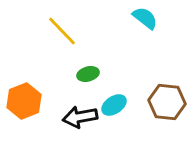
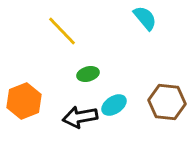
cyan semicircle: rotated 12 degrees clockwise
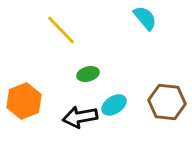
yellow line: moved 1 px left, 1 px up
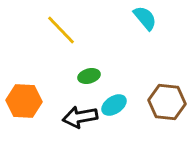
green ellipse: moved 1 px right, 2 px down
orange hexagon: rotated 24 degrees clockwise
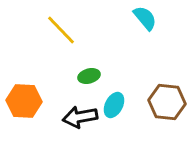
cyan ellipse: rotated 30 degrees counterclockwise
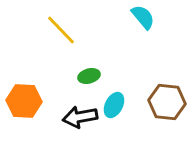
cyan semicircle: moved 2 px left, 1 px up
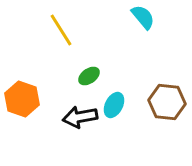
yellow line: rotated 12 degrees clockwise
green ellipse: rotated 20 degrees counterclockwise
orange hexagon: moved 2 px left, 2 px up; rotated 16 degrees clockwise
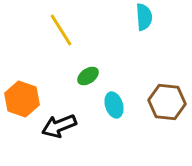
cyan semicircle: moved 1 px right; rotated 36 degrees clockwise
green ellipse: moved 1 px left
cyan ellipse: rotated 45 degrees counterclockwise
black arrow: moved 21 px left, 9 px down; rotated 12 degrees counterclockwise
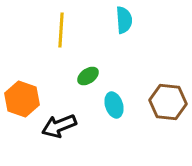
cyan semicircle: moved 20 px left, 3 px down
yellow line: rotated 36 degrees clockwise
brown hexagon: moved 1 px right
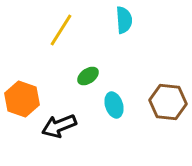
yellow line: rotated 28 degrees clockwise
